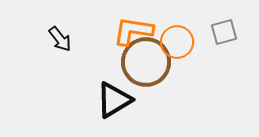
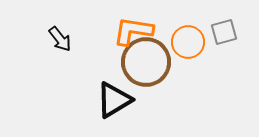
orange circle: moved 11 px right
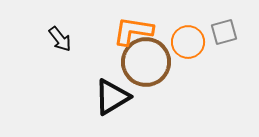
black triangle: moved 2 px left, 3 px up
